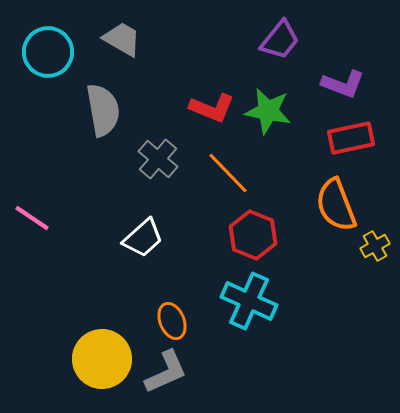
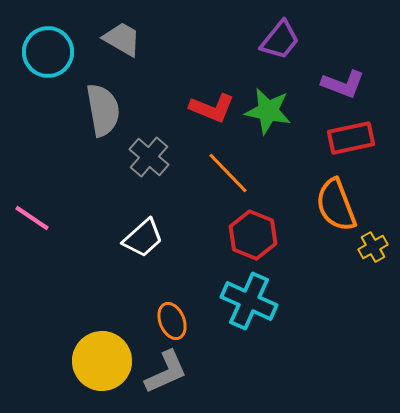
gray cross: moved 9 px left, 2 px up
yellow cross: moved 2 px left, 1 px down
yellow circle: moved 2 px down
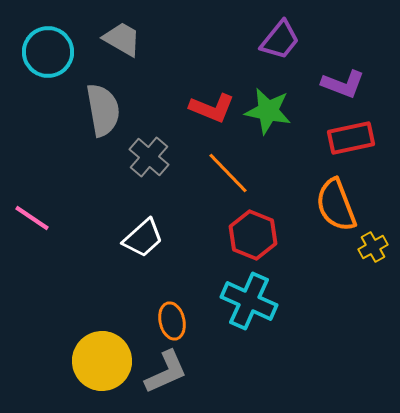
orange ellipse: rotated 9 degrees clockwise
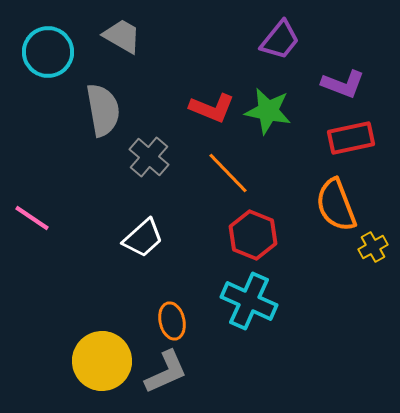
gray trapezoid: moved 3 px up
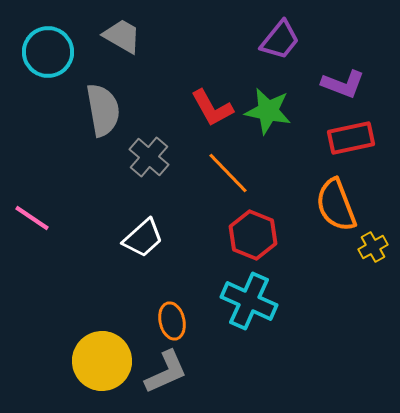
red L-shape: rotated 39 degrees clockwise
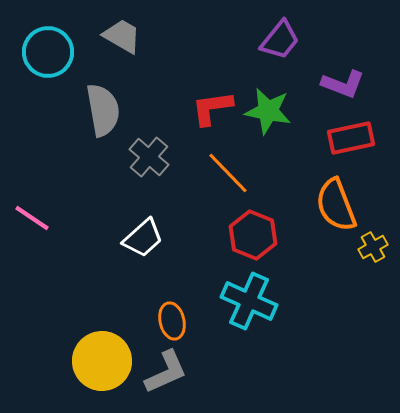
red L-shape: rotated 111 degrees clockwise
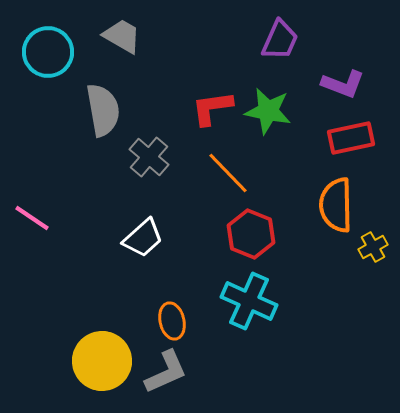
purple trapezoid: rotated 15 degrees counterclockwise
orange semicircle: rotated 20 degrees clockwise
red hexagon: moved 2 px left, 1 px up
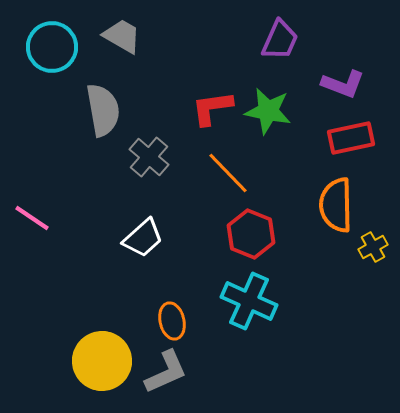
cyan circle: moved 4 px right, 5 px up
